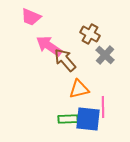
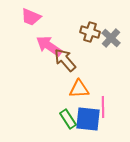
brown cross: moved 2 px up; rotated 12 degrees counterclockwise
gray cross: moved 6 px right, 17 px up
orange triangle: rotated 10 degrees clockwise
green rectangle: rotated 60 degrees clockwise
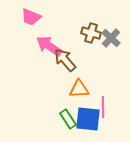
brown cross: moved 1 px right, 1 px down
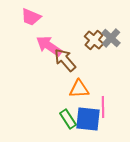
brown cross: moved 3 px right, 7 px down; rotated 24 degrees clockwise
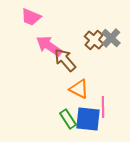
orange triangle: rotated 30 degrees clockwise
